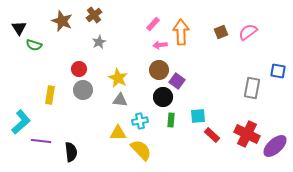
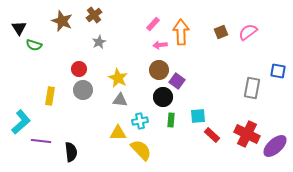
yellow rectangle: moved 1 px down
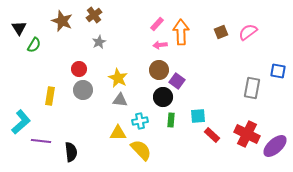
pink rectangle: moved 4 px right
green semicircle: rotated 77 degrees counterclockwise
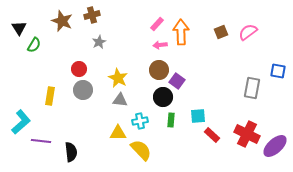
brown cross: moved 2 px left; rotated 21 degrees clockwise
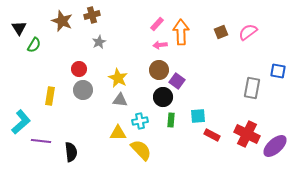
red rectangle: rotated 14 degrees counterclockwise
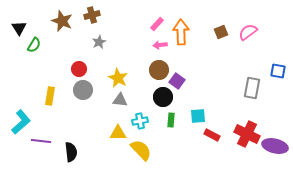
purple ellipse: rotated 55 degrees clockwise
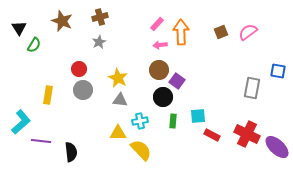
brown cross: moved 8 px right, 2 px down
yellow rectangle: moved 2 px left, 1 px up
green rectangle: moved 2 px right, 1 px down
purple ellipse: moved 2 px right, 1 px down; rotated 30 degrees clockwise
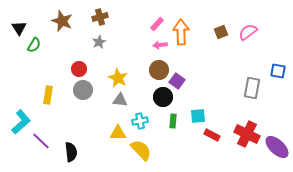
purple line: rotated 36 degrees clockwise
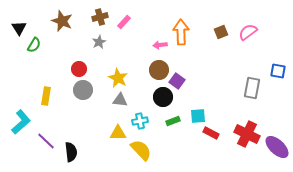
pink rectangle: moved 33 px left, 2 px up
yellow rectangle: moved 2 px left, 1 px down
green rectangle: rotated 64 degrees clockwise
red rectangle: moved 1 px left, 2 px up
purple line: moved 5 px right
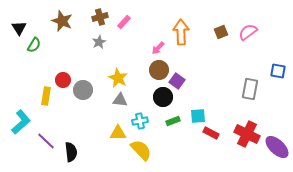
pink arrow: moved 2 px left, 3 px down; rotated 40 degrees counterclockwise
red circle: moved 16 px left, 11 px down
gray rectangle: moved 2 px left, 1 px down
